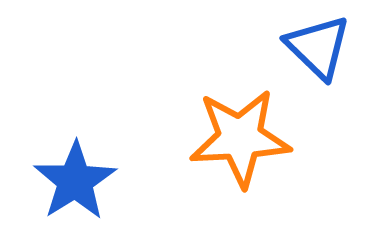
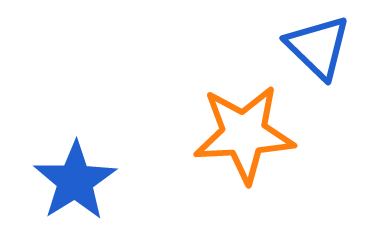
orange star: moved 4 px right, 4 px up
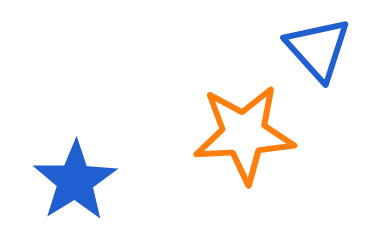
blue triangle: moved 2 px down; rotated 4 degrees clockwise
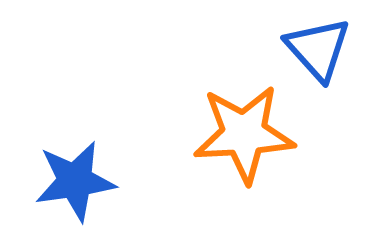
blue star: rotated 24 degrees clockwise
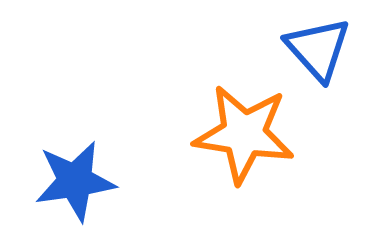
orange star: rotated 12 degrees clockwise
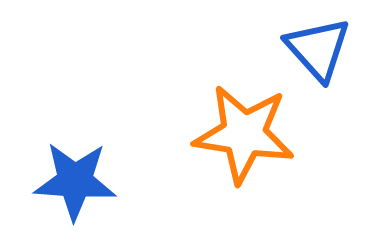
blue star: rotated 12 degrees clockwise
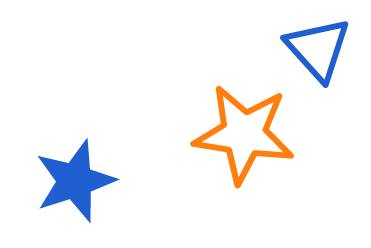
blue star: rotated 22 degrees counterclockwise
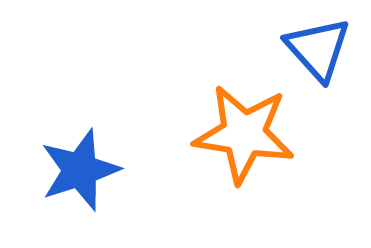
blue star: moved 5 px right, 11 px up
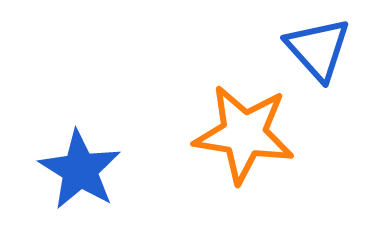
blue star: rotated 22 degrees counterclockwise
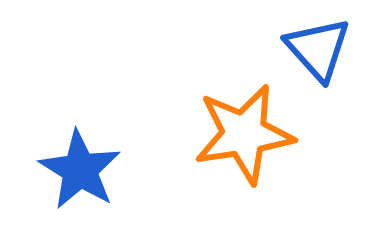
orange star: rotated 18 degrees counterclockwise
